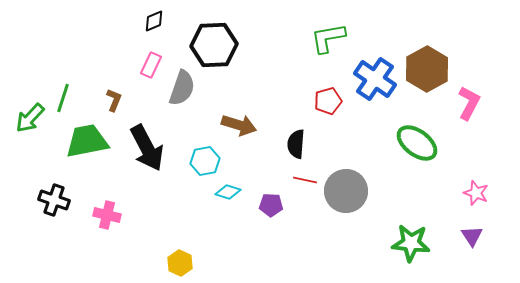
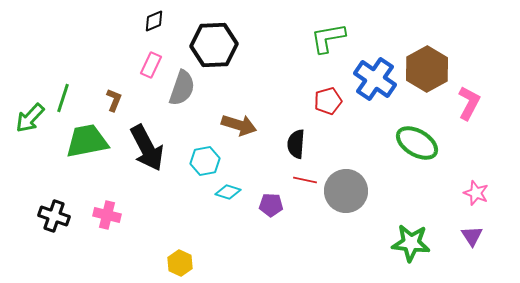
green ellipse: rotated 6 degrees counterclockwise
black cross: moved 16 px down
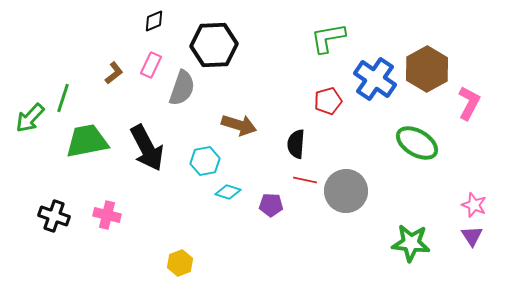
brown L-shape: moved 27 px up; rotated 30 degrees clockwise
pink star: moved 2 px left, 12 px down
yellow hexagon: rotated 15 degrees clockwise
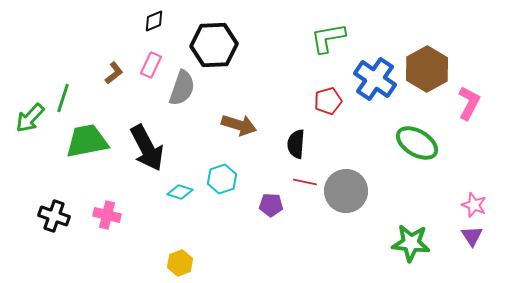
cyan hexagon: moved 17 px right, 18 px down; rotated 8 degrees counterclockwise
red line: moved 2 px down
cyan diamond: moved 48 px left
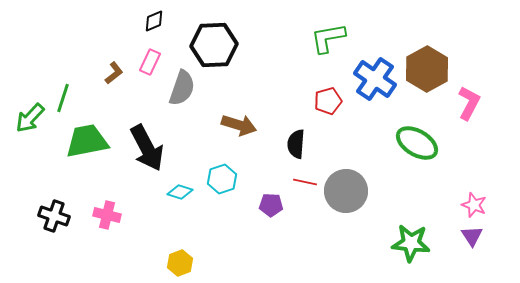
pink rectangle: moved 1 px left, 3 px up
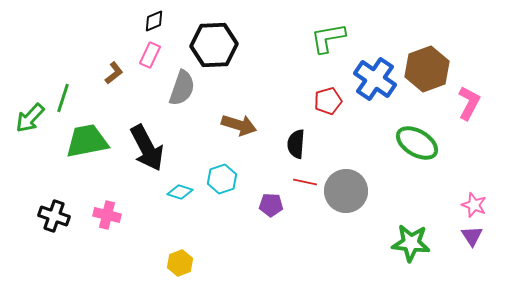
pink rectangle: moved 7 px up
brown hexagon: rotated 9 degrees clockwise
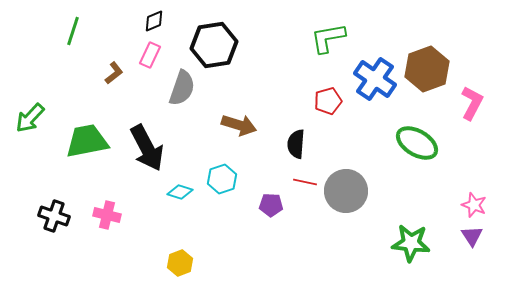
black hexagon: rotated 6 degrees counterclockwise
green line: moved 10 px right, 67 px up
pink L-shape: moved 3 px right
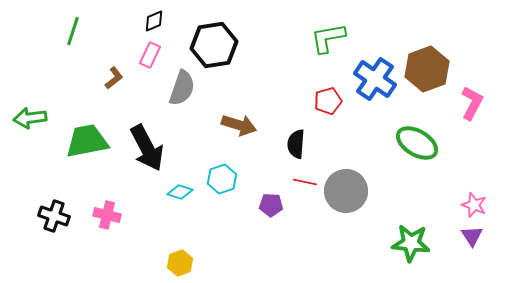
brown L-shape: moved 5 px down
green arrow: rotated 40 degrees clockwise
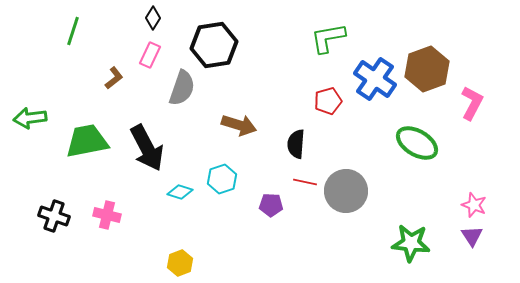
black diamond: moved 1 px left, 3 px up; rotated 35 degrees counterclockwise
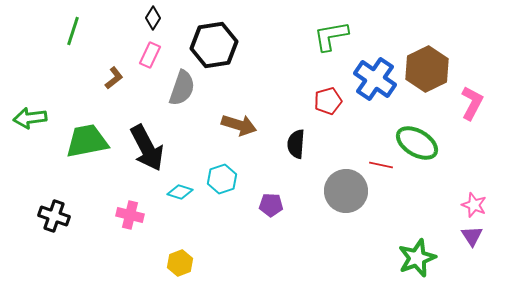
green L-shape: moved 3 px right, 2 px up
brown hexagon: rotated 6 degrees counterclockwise
red line: moved 76 px right, 17 px up
pink cross: moved 23 px right
green star: moved 6 px right, 15 px down; rotated 27 degrees counterclockwise
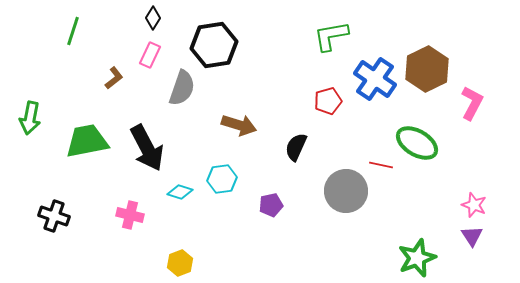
green arrow: rotated 72 degrees counterclockwise
black semicircle: moved 3 px down; rotated 20 degrees clockwise
cyan hexagon: rotated 12 degrees clockwise
purple pentagon: rotated 15 degrees counterclockwise
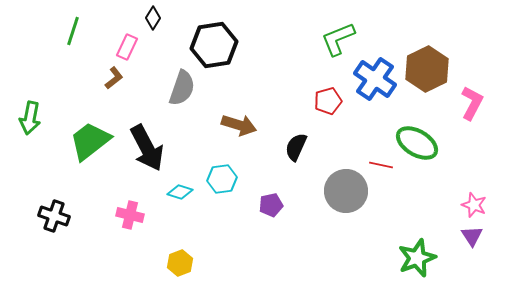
green L-shape: moved 7 px right, 3 px down; rotated 12 degrees counterclockwise
pink rectangle: moved 23 px left, 8 px up
green trapezoid: moved 3 px right; rotated 27 degrees counterclockwise
